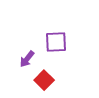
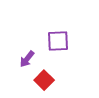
purple square: moved 2 px right, 1 px up
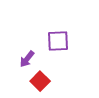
red square: moved 4 px left, 1 px down
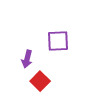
purple arrow: rotated 24 degrees counterclockwise
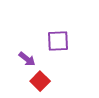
purple arrow: rotated 66 degrees counterclockwise
